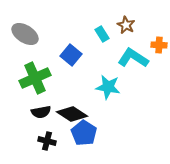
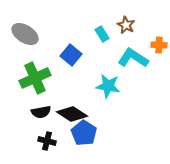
cyan star: moved 1 px up
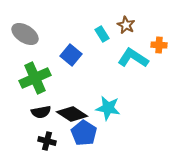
cyan star: moved 22 px down
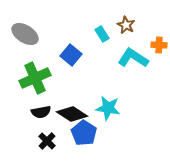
black cross: rotated 30 degrees clockwise
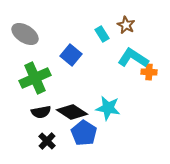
orange cross: moved 10 px left, 27 px down
black diamond: moved 2 px up
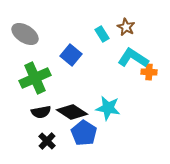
brown star: moved 2 px down
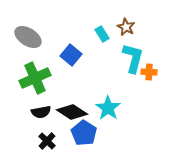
gray ellipse: moved 3 px right, 3 px down
cyan L-shape: rotated 72 degrees clockwise
cyan star: rotated 25 degrees clockwise
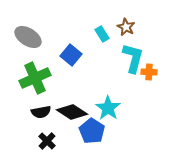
blue pentagon: moved 8 px right, 2 px up
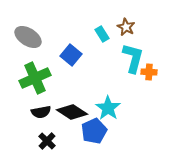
blue pentagon: moved 2 px right; rotated 15 degrees clockwise
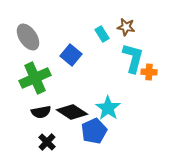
brown star: rotated 18 degrees counterclockwise
gray ellipse: rotated 24 degrees clockwise
black cross: moved 1 px down
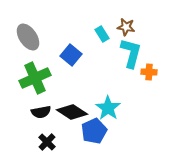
cyan L-shape: moved 2 px left, 5 px up
